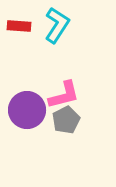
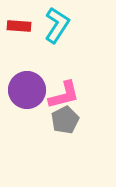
purple circle: moved 20 px up
gray pentagon: moved 1 px left
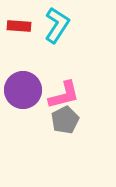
purple circle: moved 4 px left
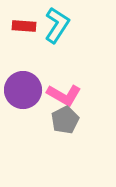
red rectangle: moved 5 px right
pink L-shape: rotated 44 degrees clockwise
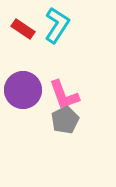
red rectangle: moved 1 px left, 3 px down; rotated 30 degrees clockwise
pink L-shape: rotated 40 degrees clockwise
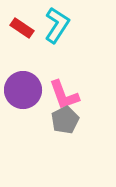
red rectangle: moved 1 px left, 1 px up
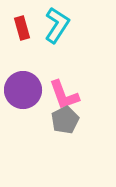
red rectangle: rotated 40 degrees clockwise
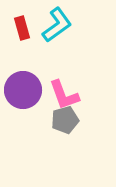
cyan L-shape: rotated 21 degrees clockwise
gray pentagon: rotated 12 degrees clockwise
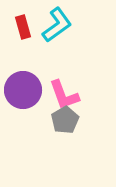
red rectangle: moved 1 px right, 1 px up
gray pentagon: rotated 16 degrees counterclockwise
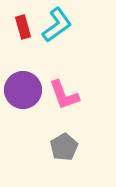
gray pentagon: moved 1 px left, 27 px down
